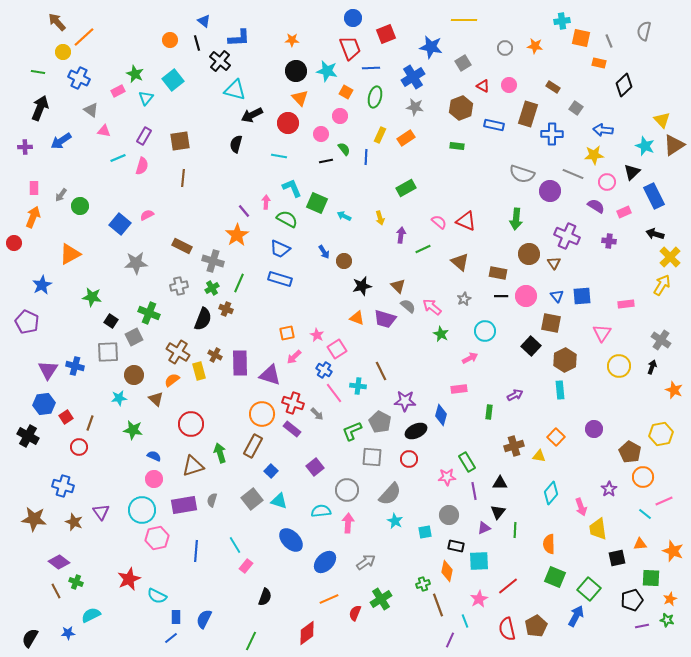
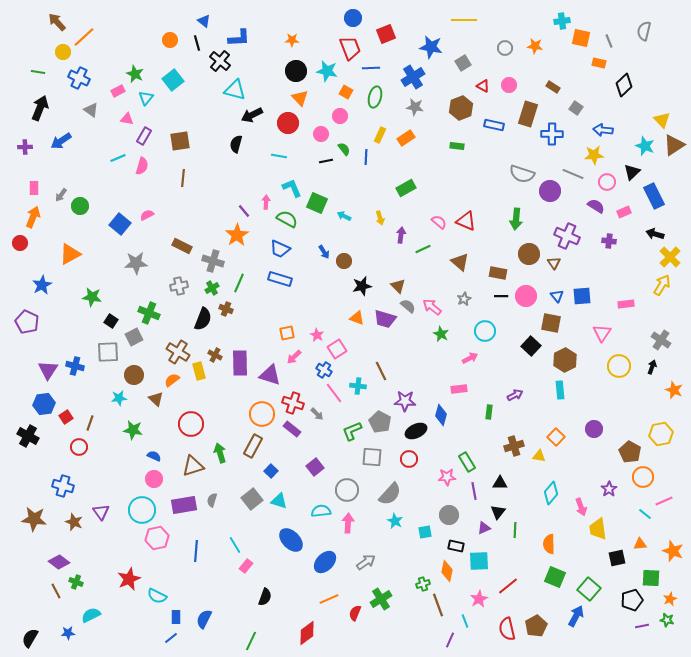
pink triangle at (104, 131): moved 23 px right, 12 px up
red circle at (14, 243): moved 6 px right
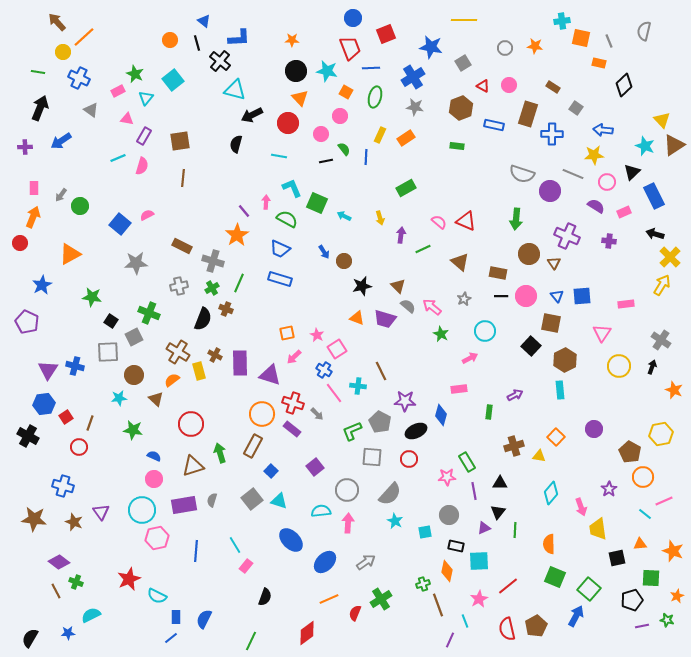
orange star at (670, 599): moved 7 px right, 3 px up
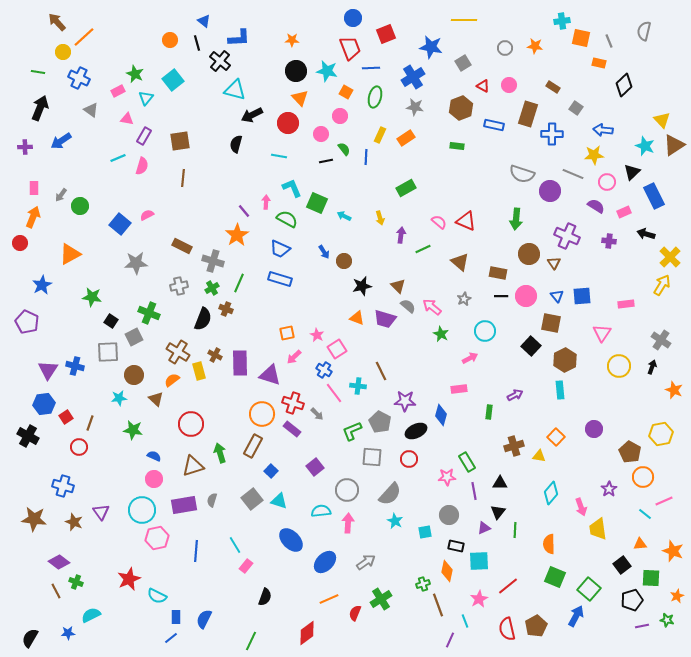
black arrow at (655, 234): moved 9 px left
black square at (617, 558): moved 5 px right, 7 px down; rotated 24 degrees counterclockwise
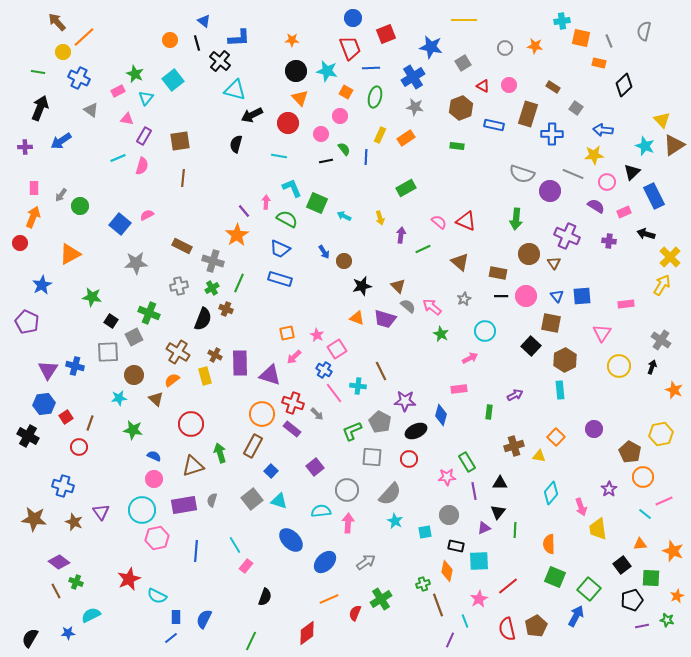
yellow rectangle at (199, 371): moved 6 px right, 5 px down
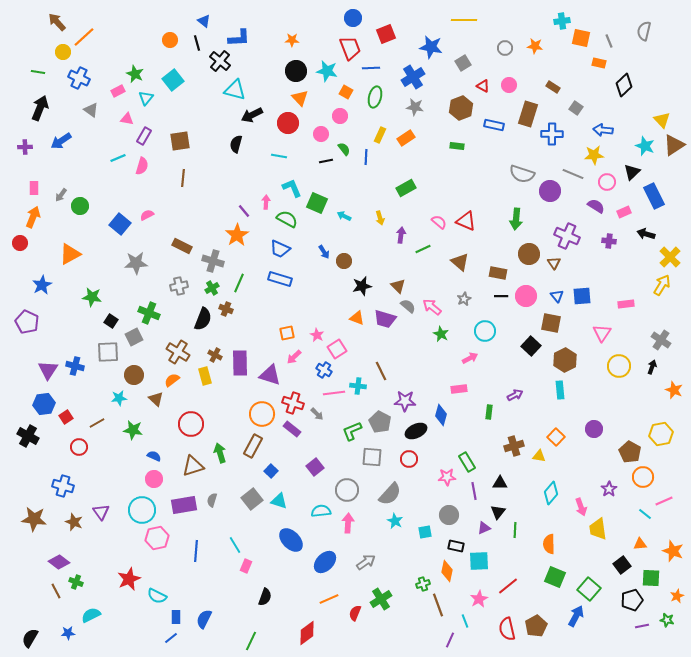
pink line at (334, 393): rotated 60 degrees counterclockwise
brown line at (90, 423): moved 7 px right; rotated 42 degrees clockwise
pink rectangle at (246, 566): rotated 16 degrees counterclockwise
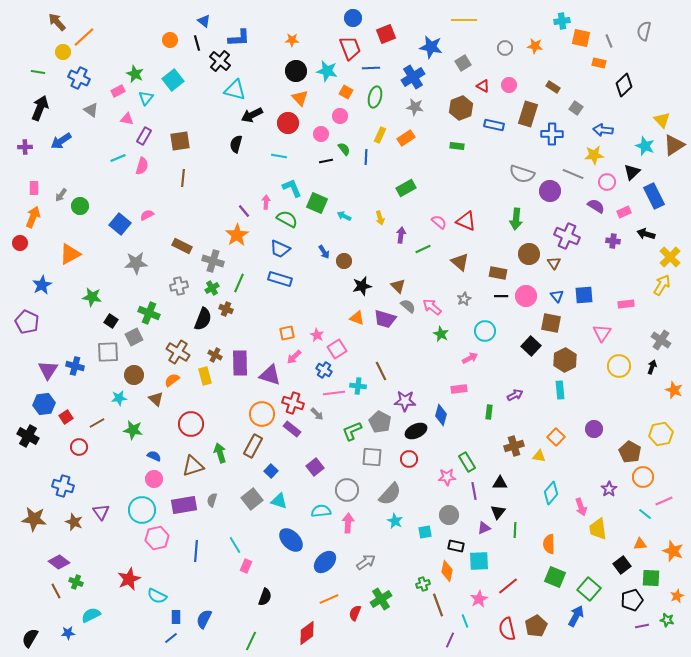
purple cross at (609, 241): moved 4 px right
blue square at (582, 296): moved 2 px right, 1 px up
